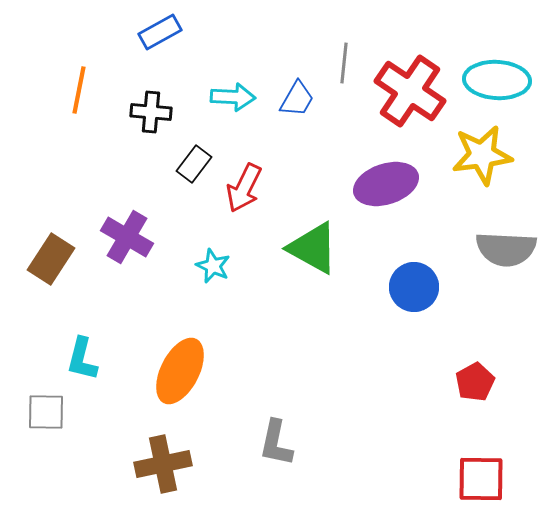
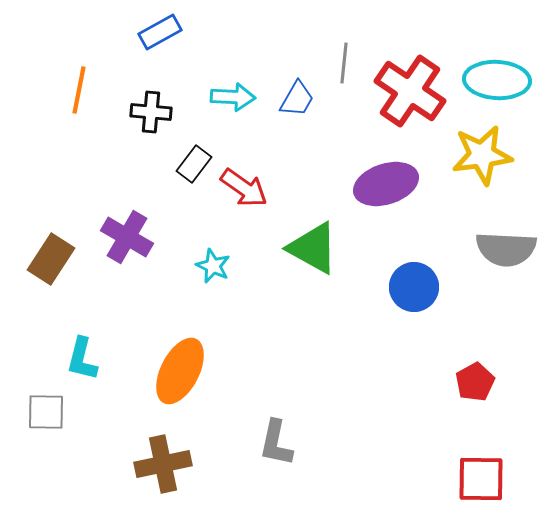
red arrow: rotated 81 degrees counterclockwise
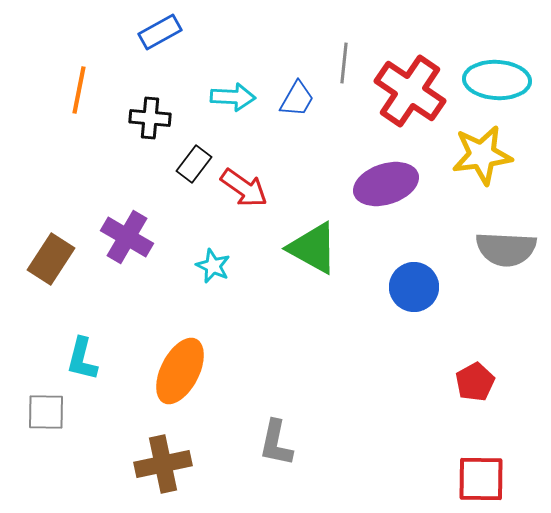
black cross: moved 1 px left, 6 px down
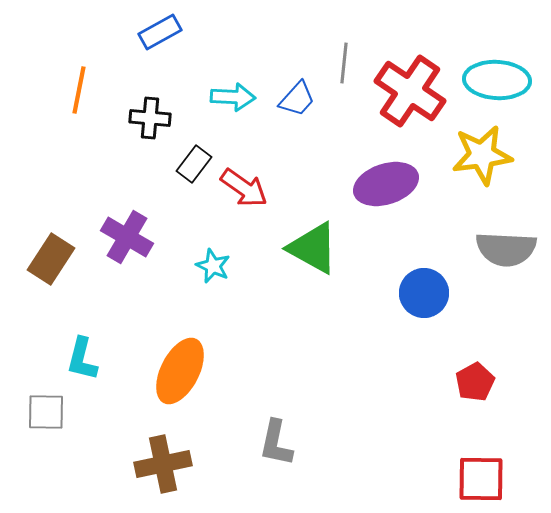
blue trapezoid: rotated 12 degrees clockwise
blue circle: moved 10 px right, 6 px down
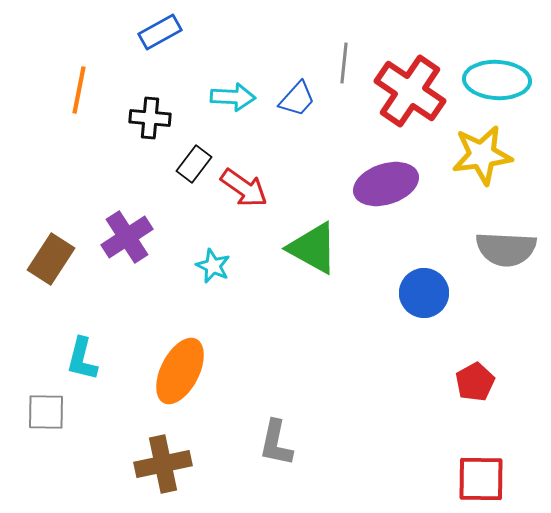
purple cross: rotated 27 degrees clockwise
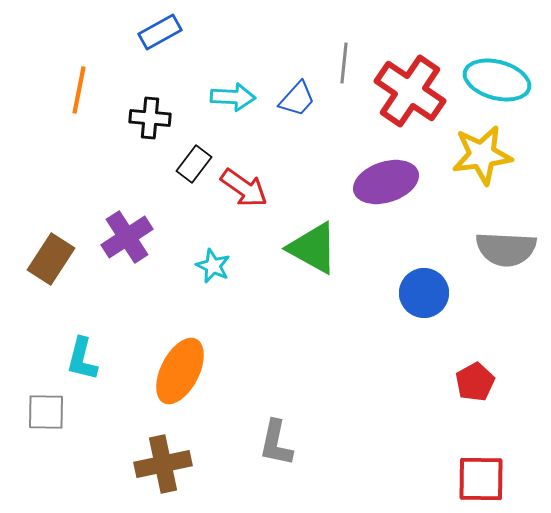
cyan ellipse: rotated 12 degrees clockwise
purple ellipse: moved 2 px up
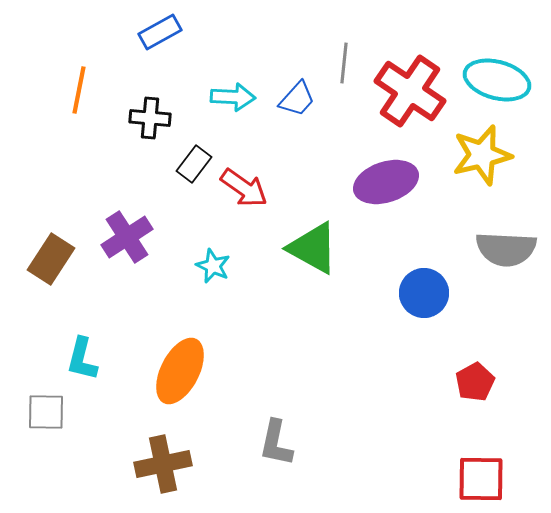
yellow star: rotated 6 degrees counterclockwise
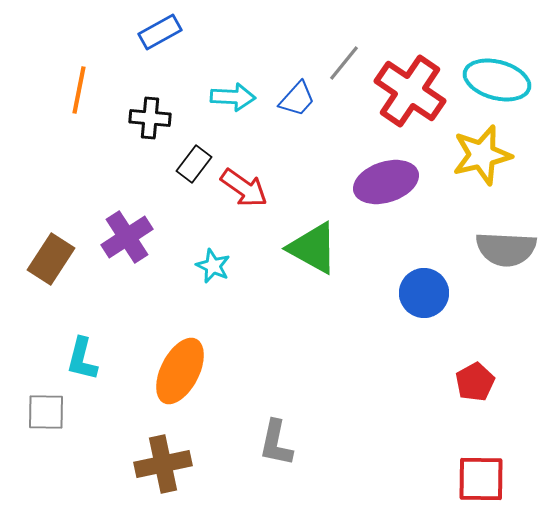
gray line: rotated 33 degrees clockwise
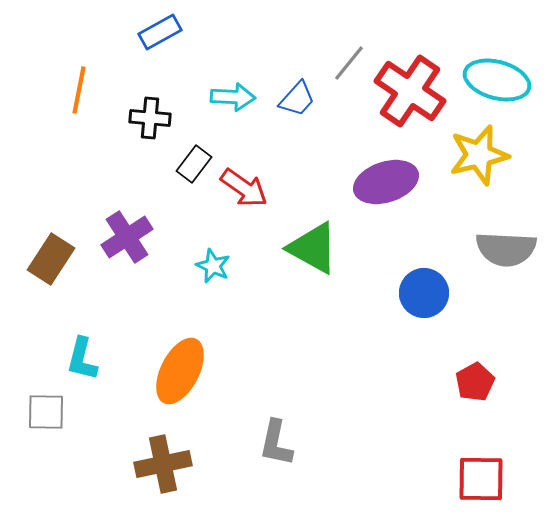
gray line: moved 5 px right
yellow star: moved 3 px left
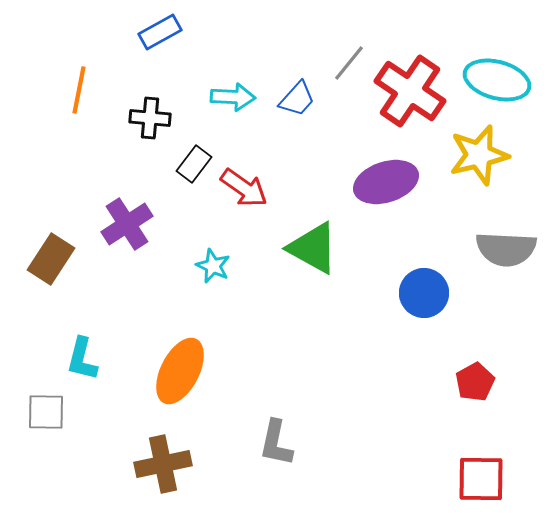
purple cross: moved 13 px up
